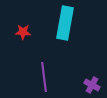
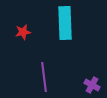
cyan rectangle: rotated 12 degrees counterclockwise
red star: rotated 14 degrees counterclockwise
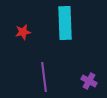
purple cross: moved 3 px left, 4 px up
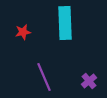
purple line: rotated 16 degrees counterclockwise
purple cross: rotated 21 degrees clockwise
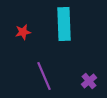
cyan rectangle: moved 1 px left, 1 px down
purple line: moved 1 px up
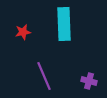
purple cross: rotated 35 degrees counterclockwise
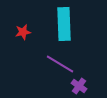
purple line: moved 16 px right, 12 px up; rotated 36 degrees counterclockwise
purple cross: moved 10 px left, 5 px down; rotated 21 degrees clockwise
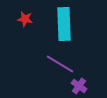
red star: moved 2 px right, 13 px up; rotated 21 degrees clockwise
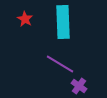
red star: rotated 21 degrees clockwise
cyan rectangle: moved 1 px left, 2 px up
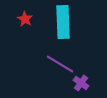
purple cross: moved 2 px right, 3 px up
